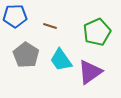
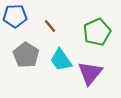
brown line: rotated 32 degrees clockwise
purple triangle: moved 1 px down; rotated 16 degrees counterclockwise
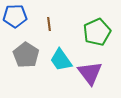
brown line: moved 1 px left, 2 px up; rotated 32 degrees clockwise
purple triangle: rotated 16 degrees counterclockwise
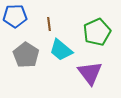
cyan trapezoid: moved 10 px up; rotated 15 degrees counterclockwise
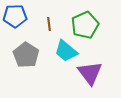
green pentagon: moved 12 px left, 7 px up
cyan trapezoid: moved 5 px right, 1 px down
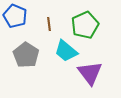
blue pentagon: rotated 25 degrees clockwise
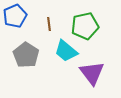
blue pentagon: rotated 25 degrees clockwise
green pentagon: moved 1 px down; rotated 12 degrees clockwise
purple triangle: moved 2 px right
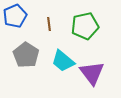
cyan trapezoid: moved 3 px left, 10 px down
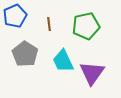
green pentagon: moved 1 px right
gray pentagon: moved 1 px left, 1 px up
cyan trapezoid: rotated 25 degrees clockwise
purple triangle: rotated 12 degrees clockwise
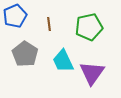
green pentagon: moved 3 px right, 1 px down
